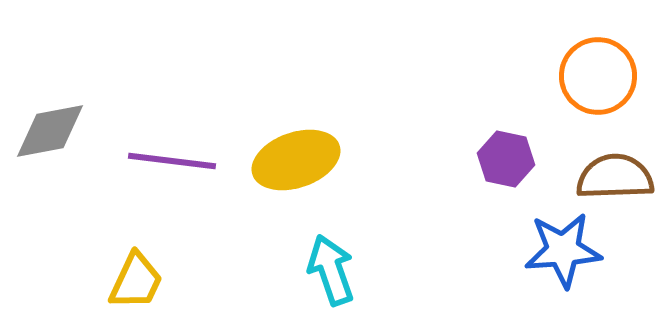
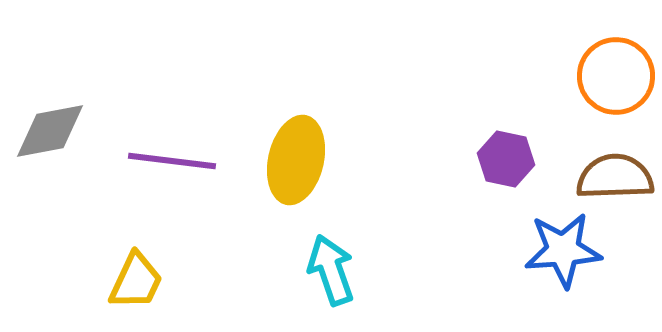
orange circle: moved 18 px right
yellow ellipse: rotated 58 degrees counterclockwise
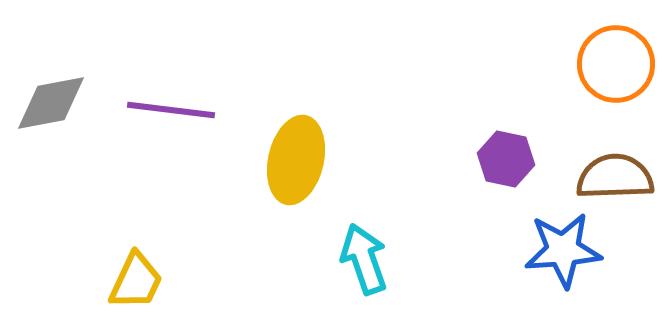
orange circle: moved 12 px up
gray diamond: moved 1 px right, 28 px up
purple line: moved 1 px left, 51 px up
cyan arrow: moved 33 px right, 11 px up
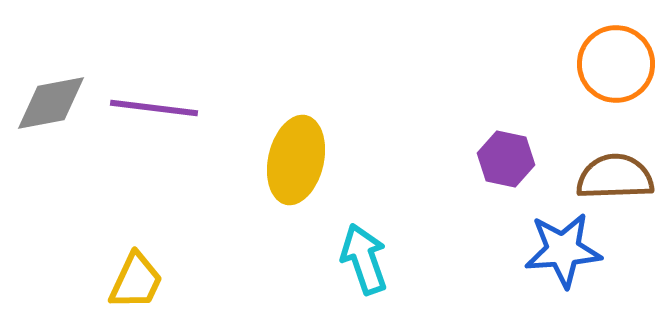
purple line: moved 17 px left, 2 px up
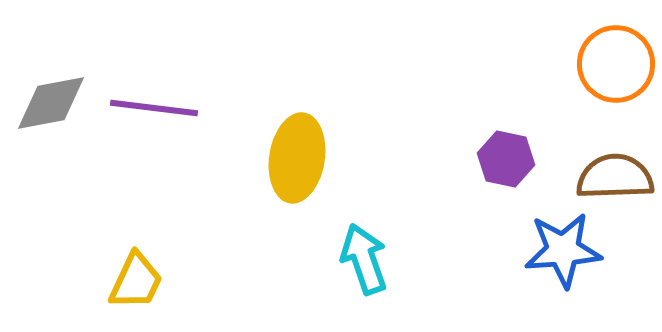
yellow ellipse: moved 1 px right, 2 px up; rotated 4 degrees counterclockwise
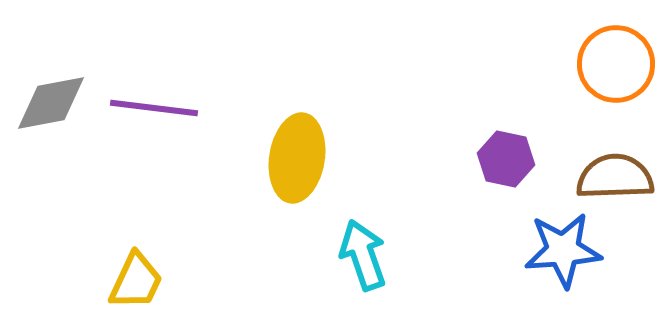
cyan arrow: moved 1 px left, 4 px up
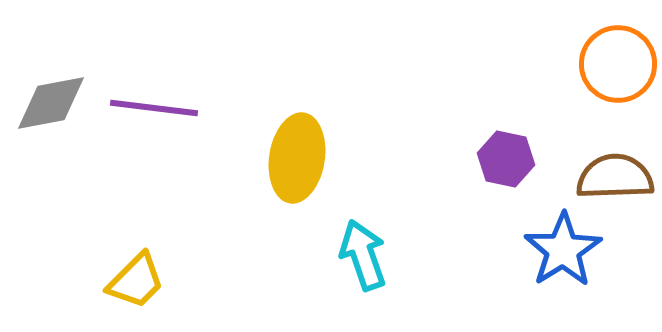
orange circle: moved 2 px right
blue star: rotated 28 degrees counterclockwise
yellow trapezoid: rotated 20 degrees clockwise
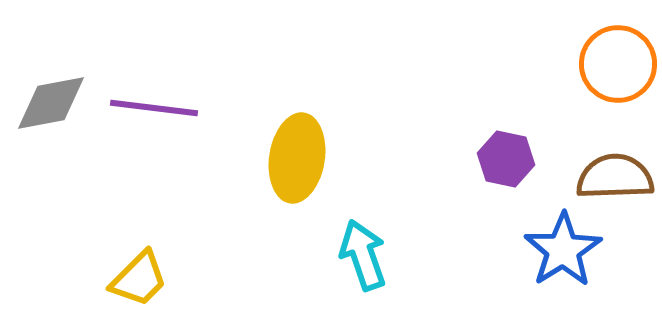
yellow trapezoid: moved 3 px right, 2 px up
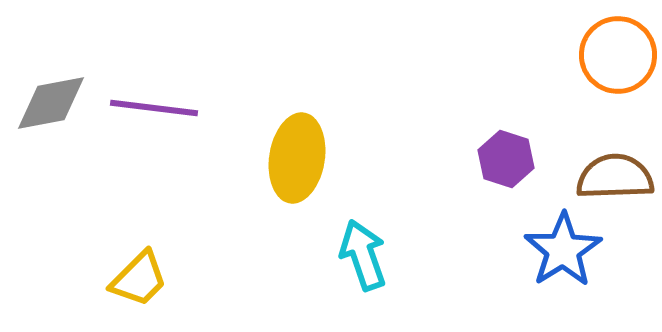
orange circle: moved 9 px up
purple hexagon: rotated 6 degrees clockwise
